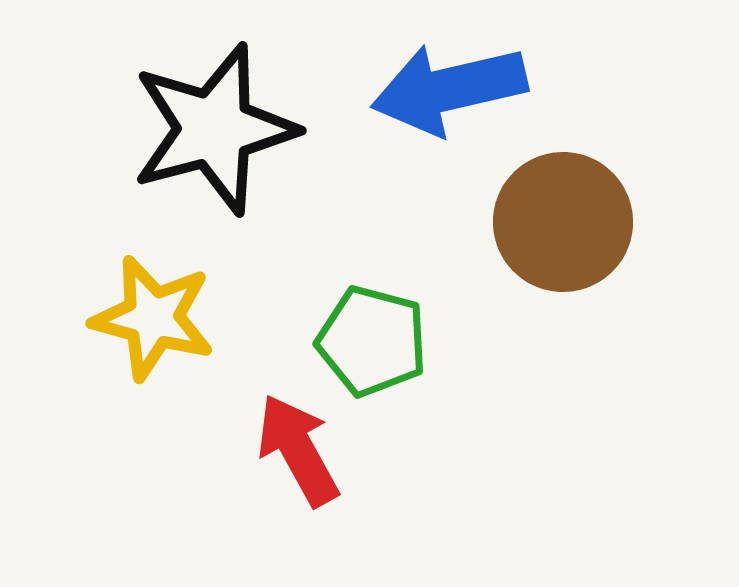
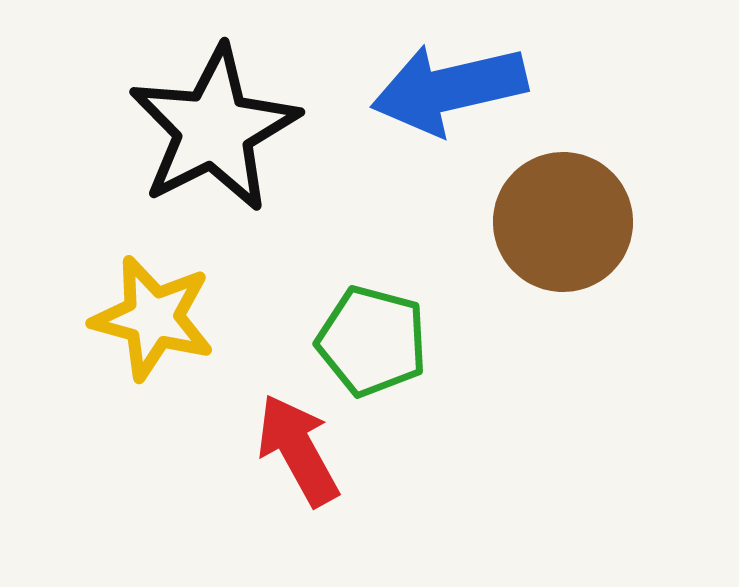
black star: rotated 12 degrees counterclockwise
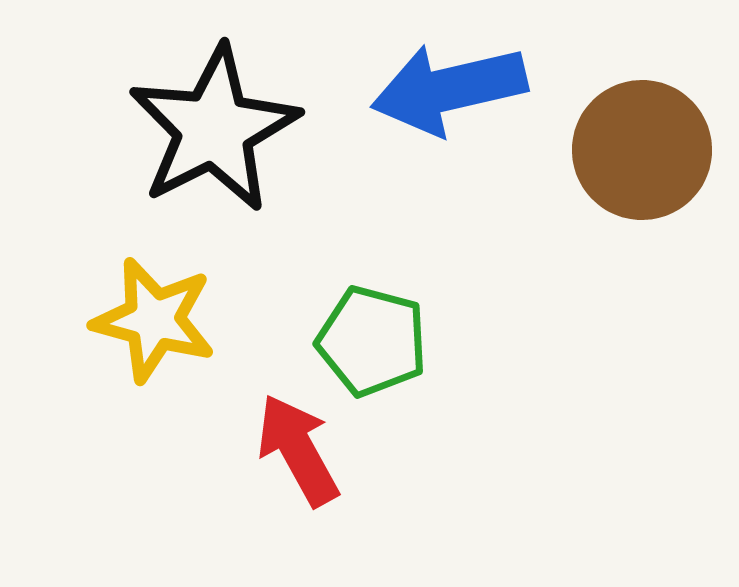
brown circle: moved 79 px right, 72 px up
yellow star: moved 1 px right, 2 px down
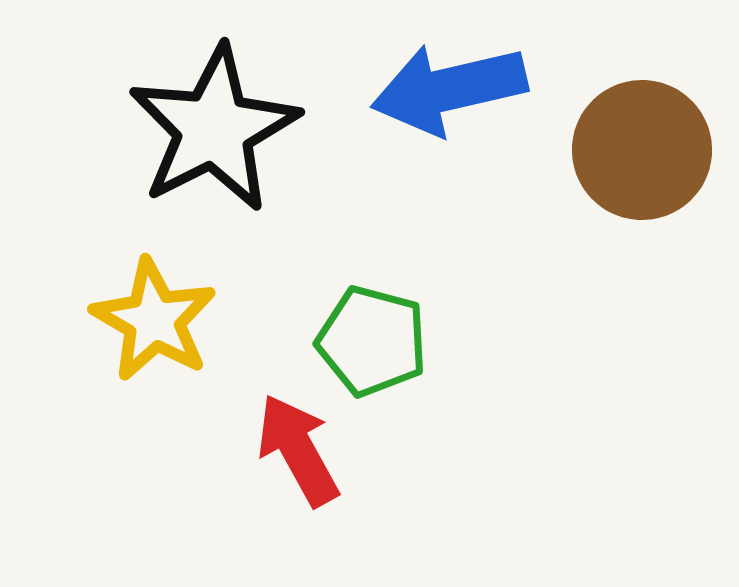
yellow star: rotated 15 degrees clockwise
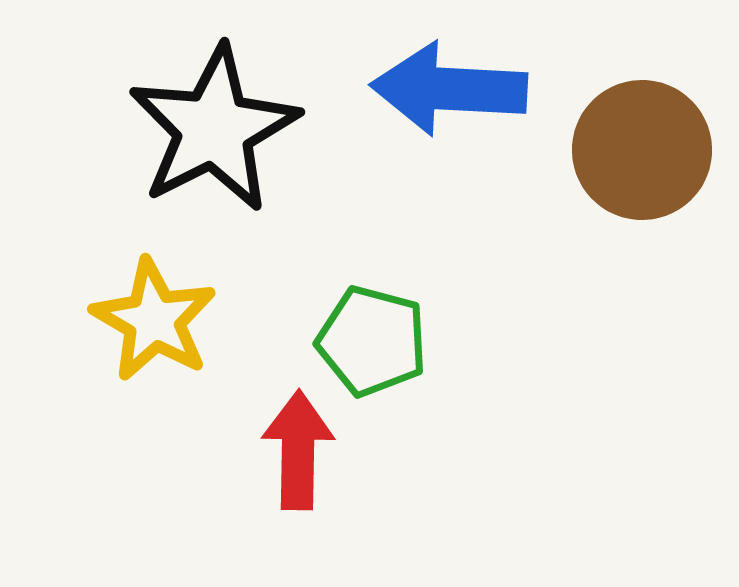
blue arrow: rotated 16 degrees clockwise
red arrow: rotated 30 degrees clockwise
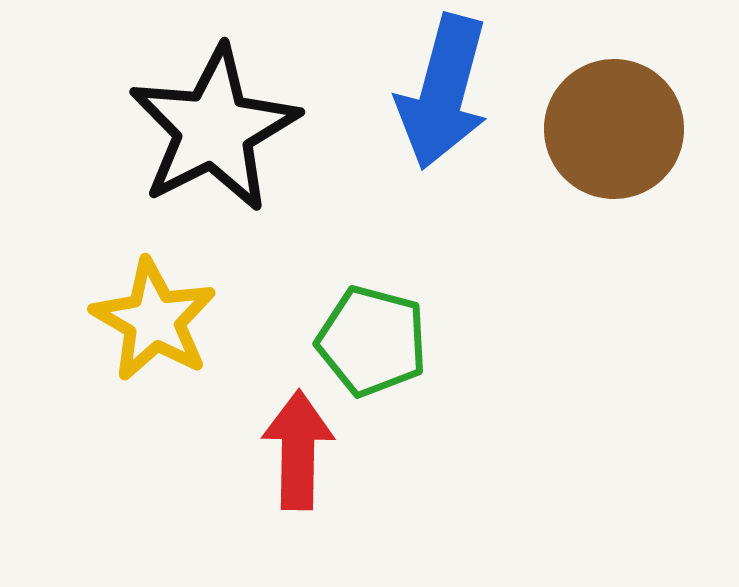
blue arrow: moved 6 px left, 3 px down; rotated 78 degrees counterclockwise
brown circle: moved 28 px left, 21 px up
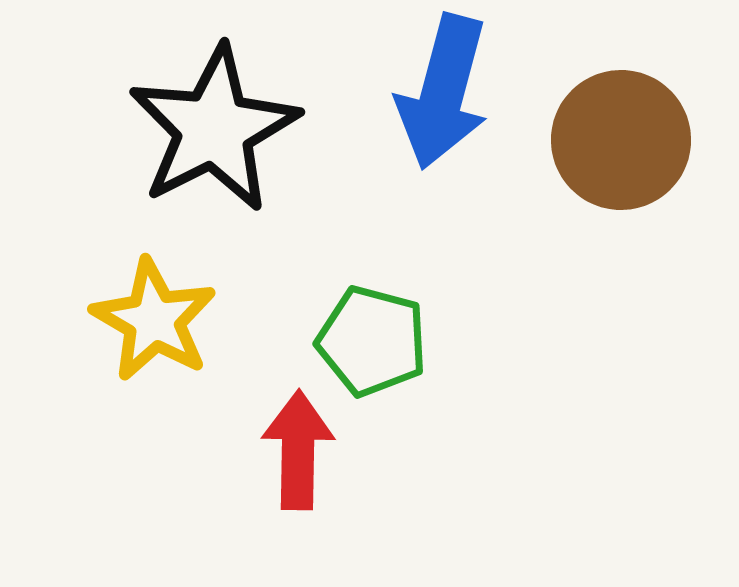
brown circle: moved 7 px right, 11 px down
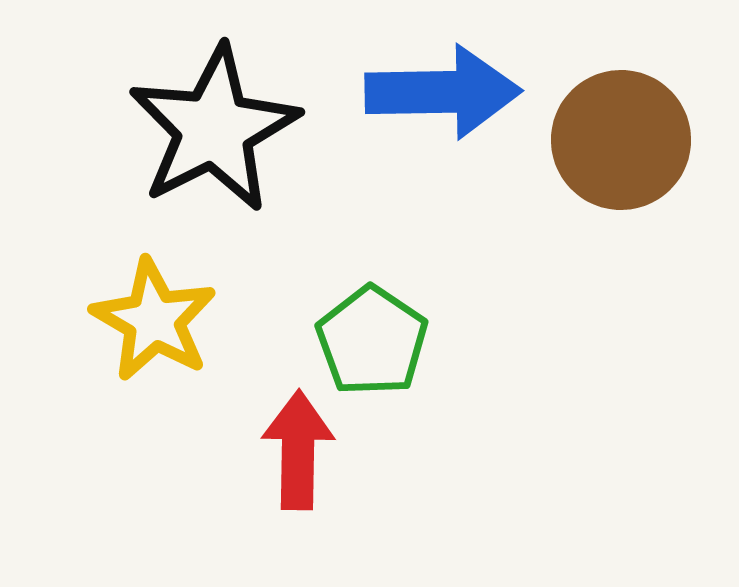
blue arrow: rotated 106 degrees counterclockwise
green pentagon: rotated 19 degrees clockwise
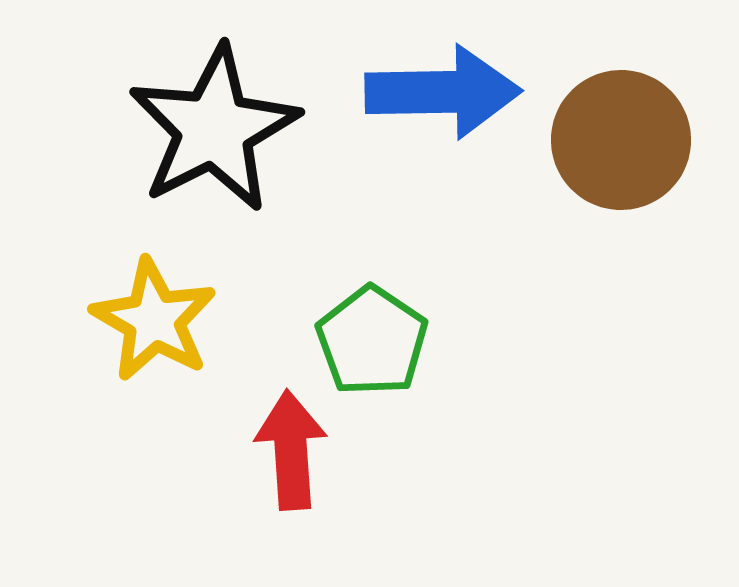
red arrow: moved 7 px left; rotated 5 degrees counterclockwise
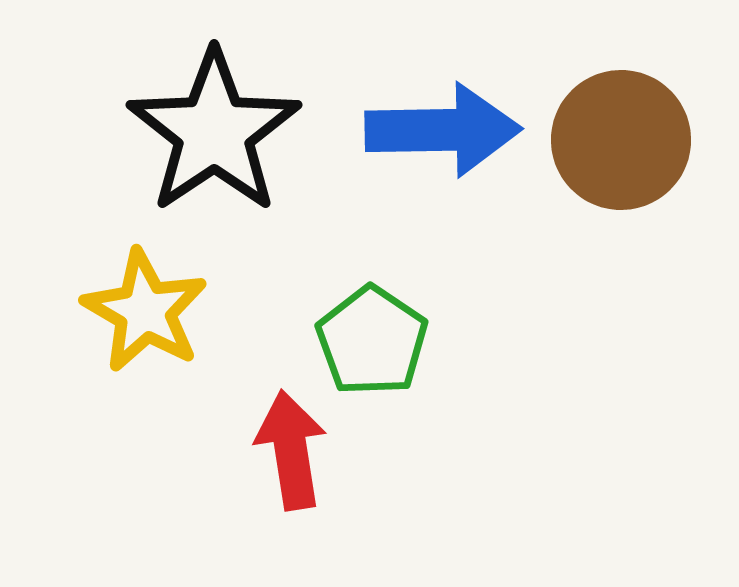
blue arrow: moved 38 px down
black star: moved 3 px down; rotated 7 degrees counterclockwise
yellow star: moved 9 px left, 9 px up
red arrow: rotated 5 degrees counterclockwise
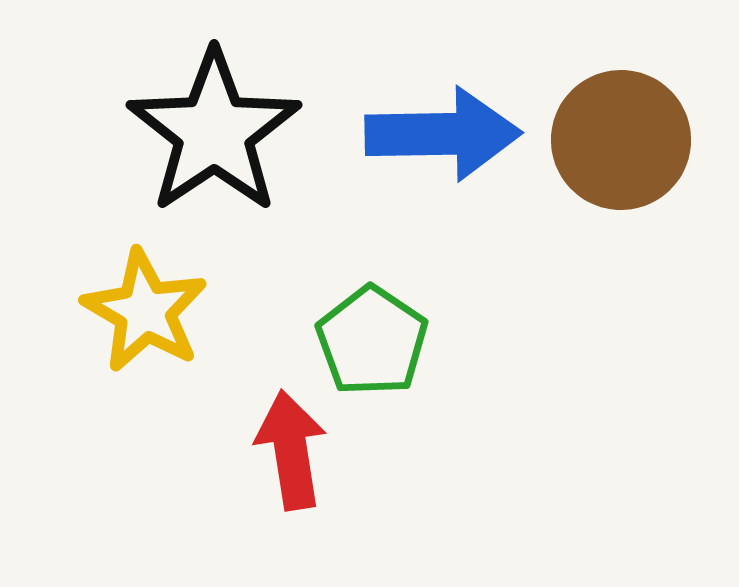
blue arrow: moved 4 px down
